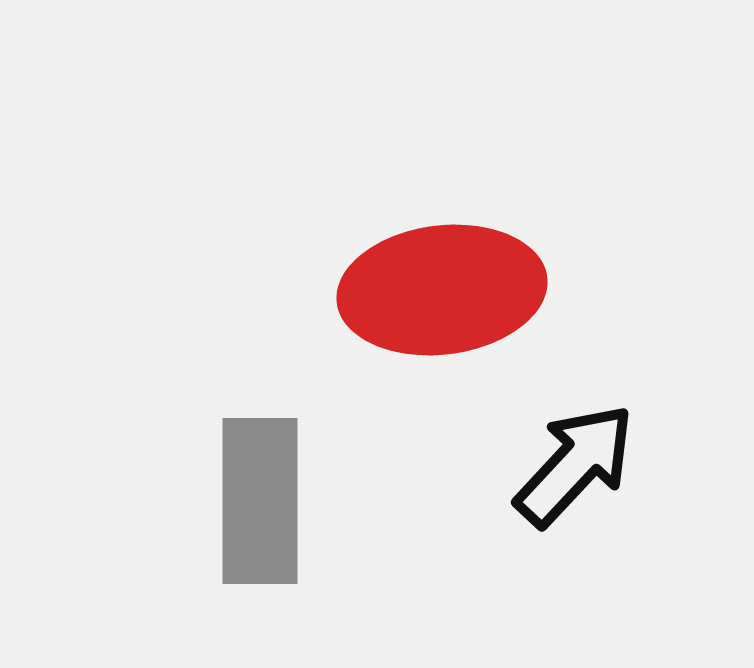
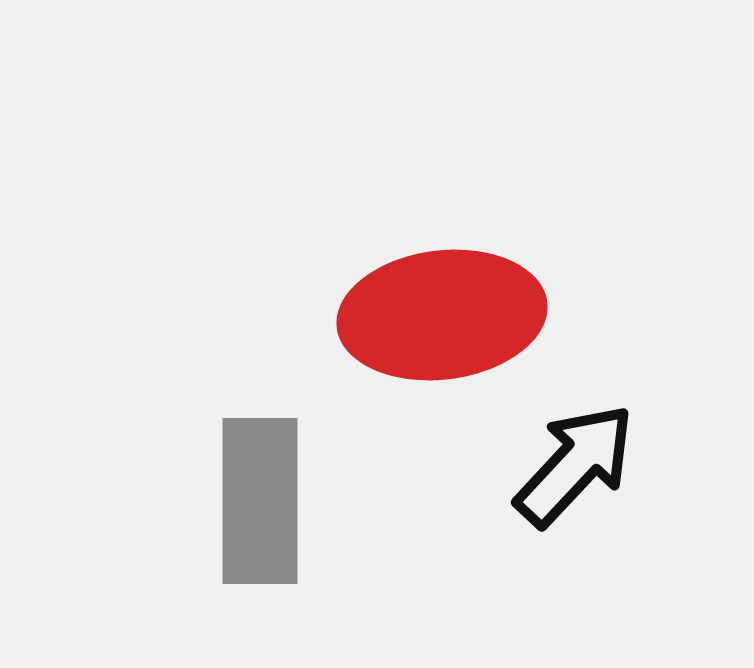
red ellipse: moved 25 px down
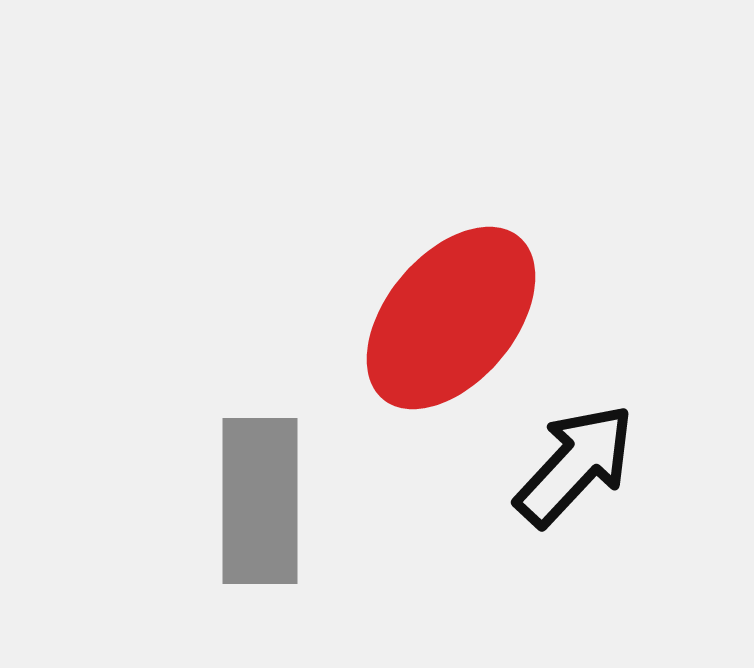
red ellipse: moved 9 px right, 3 px down; rotated 43 degrees counterclockwise
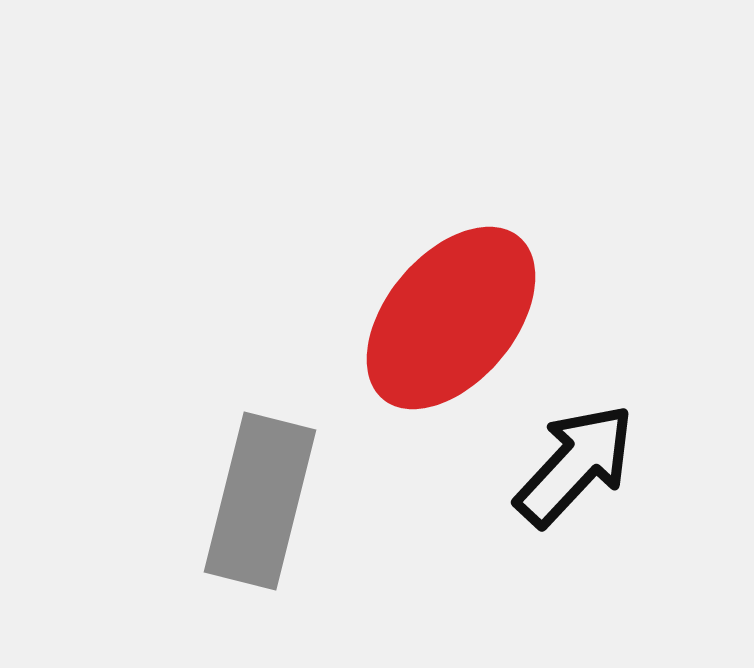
gray rectangle: rotated 14 degrees clockwise
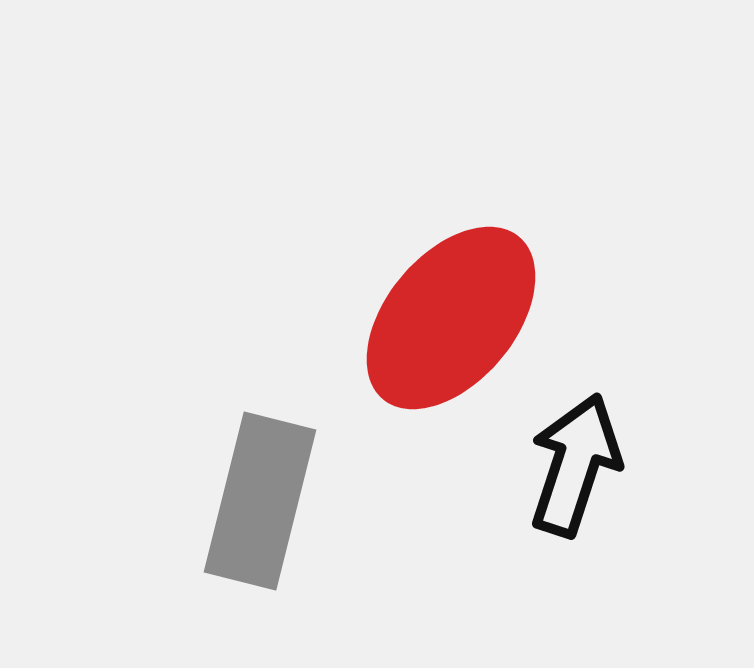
black arrow: rotated 25 degrees counterclockwise
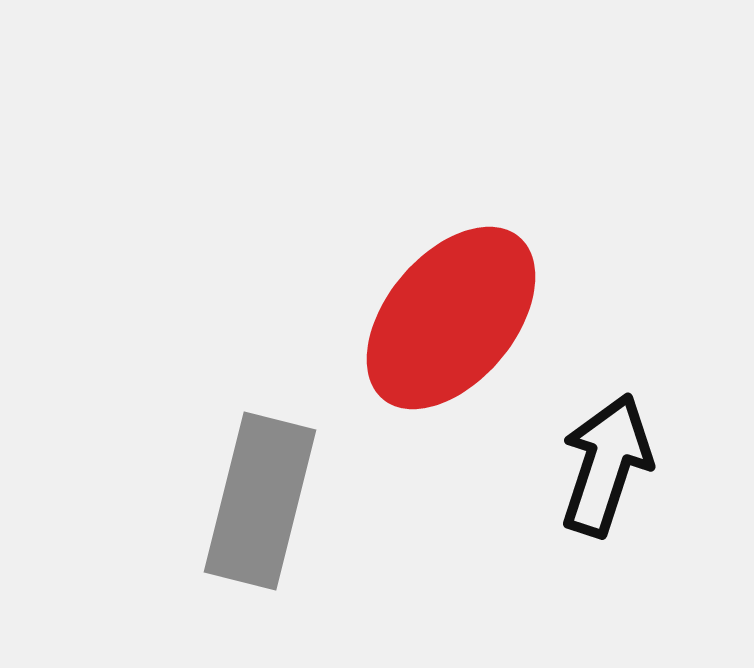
black arrow: moved 31 px right
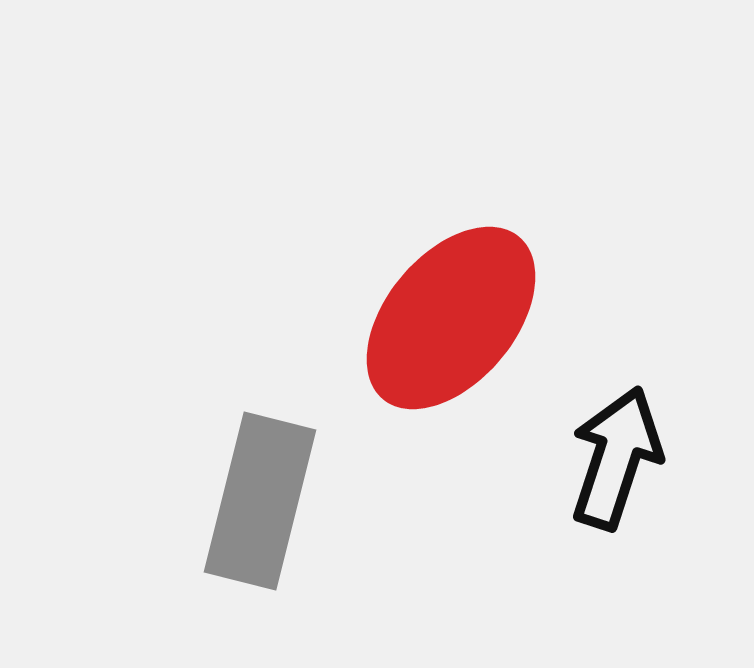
black arrow: moved 10 px right, 7 px up
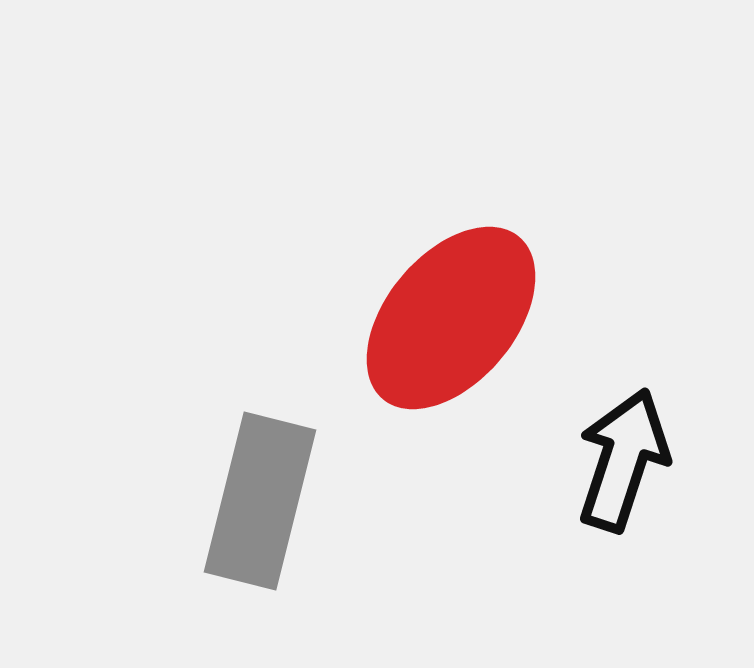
black arrow: moved 7 px right, 2 px down
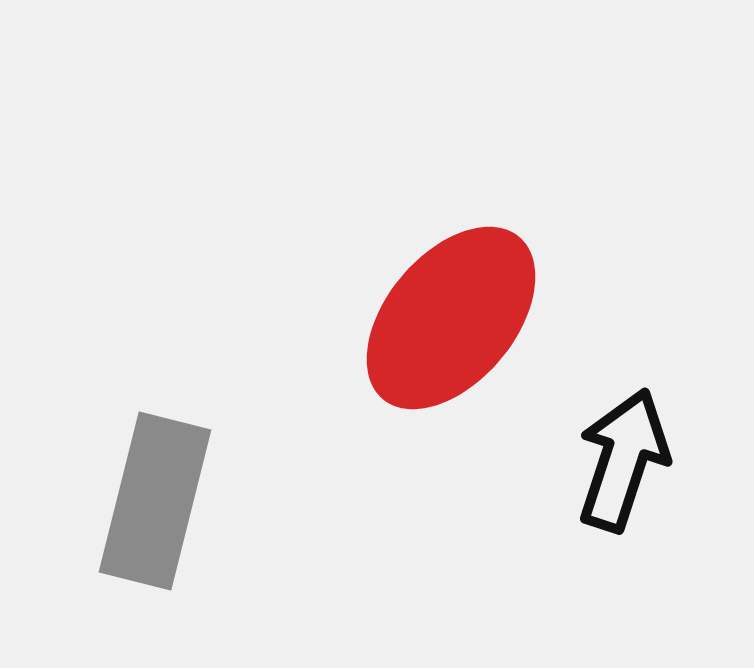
gray rectangle: moved 105 px left
